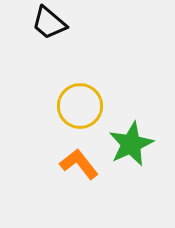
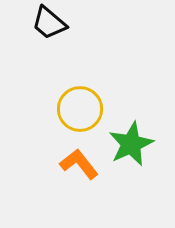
yellow circle: moved 3 px down
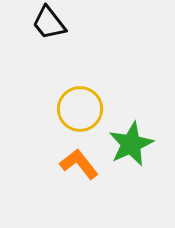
black trapezoid: rotated 12 degrees clockwise
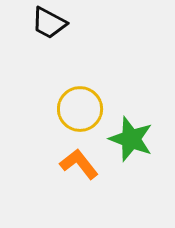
black trapezoid: rotated 24 degrees counterclockwise
green star: moved 5 px up; rotated 27 degrees counterclockwise
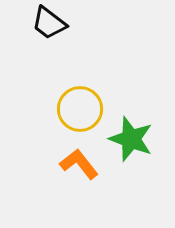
black trapezoid: rotated 9 degrees clockwise
